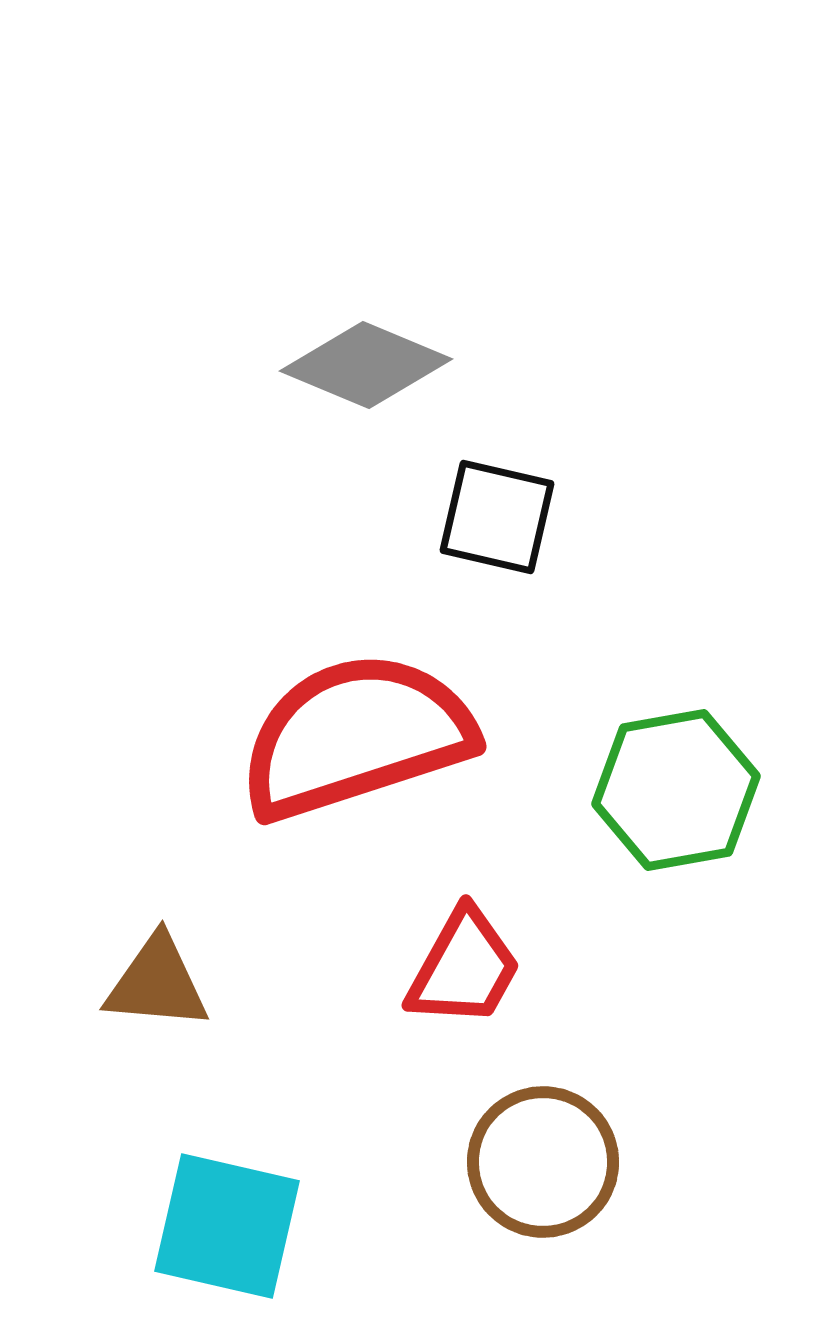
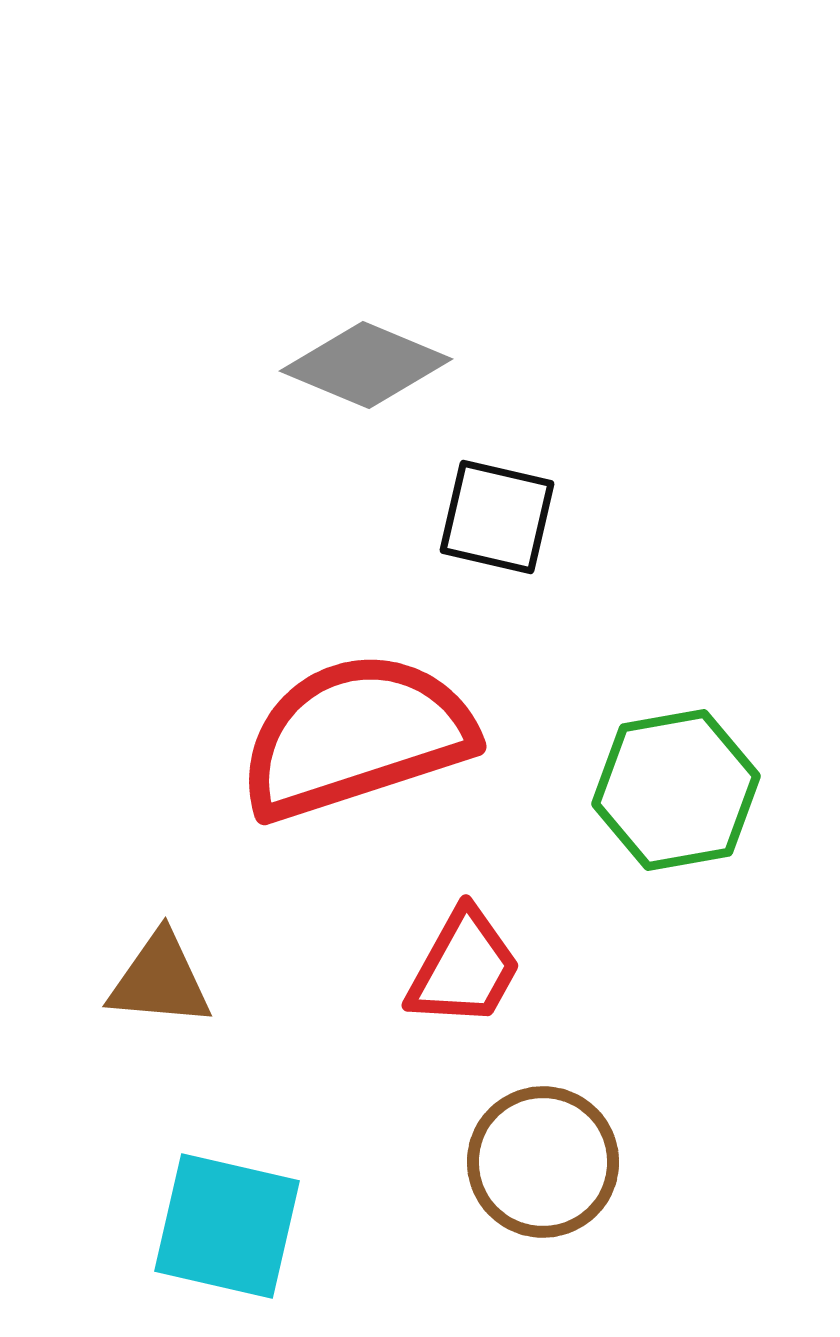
brown triangle: moved 3 px right, 3 px up
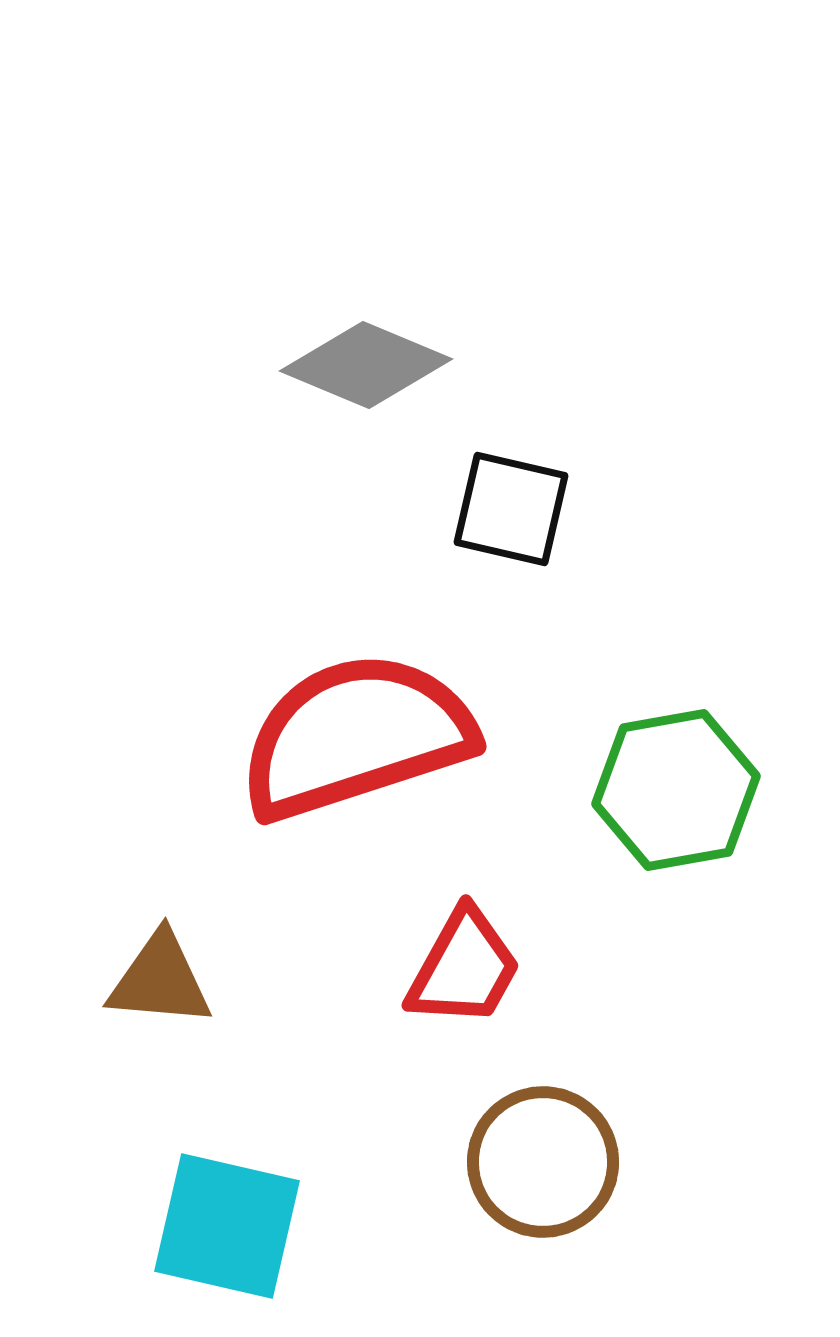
black square: moved 14 px right, 8 px up
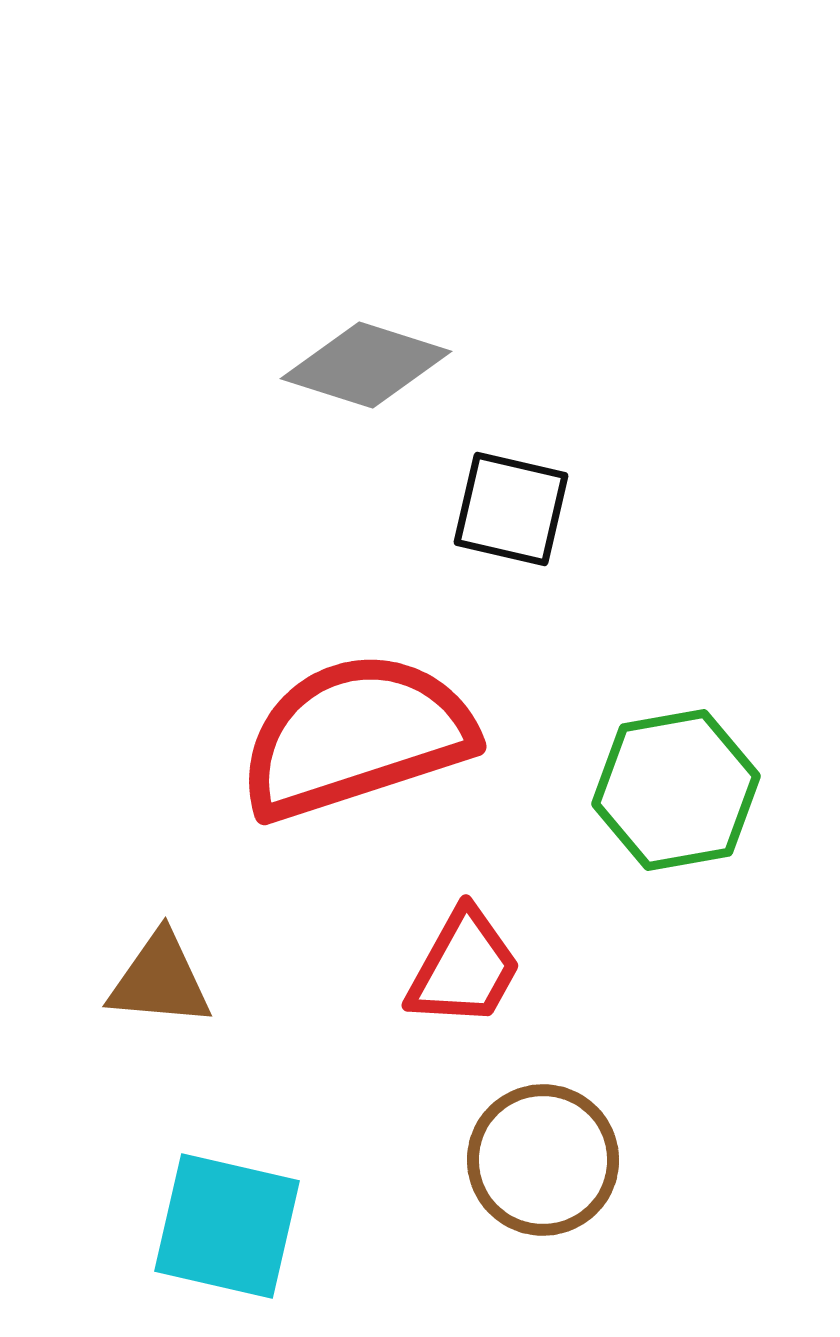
gray diamond: rotated 5 degrees counterclockwise
brown circle: moved 2 px up
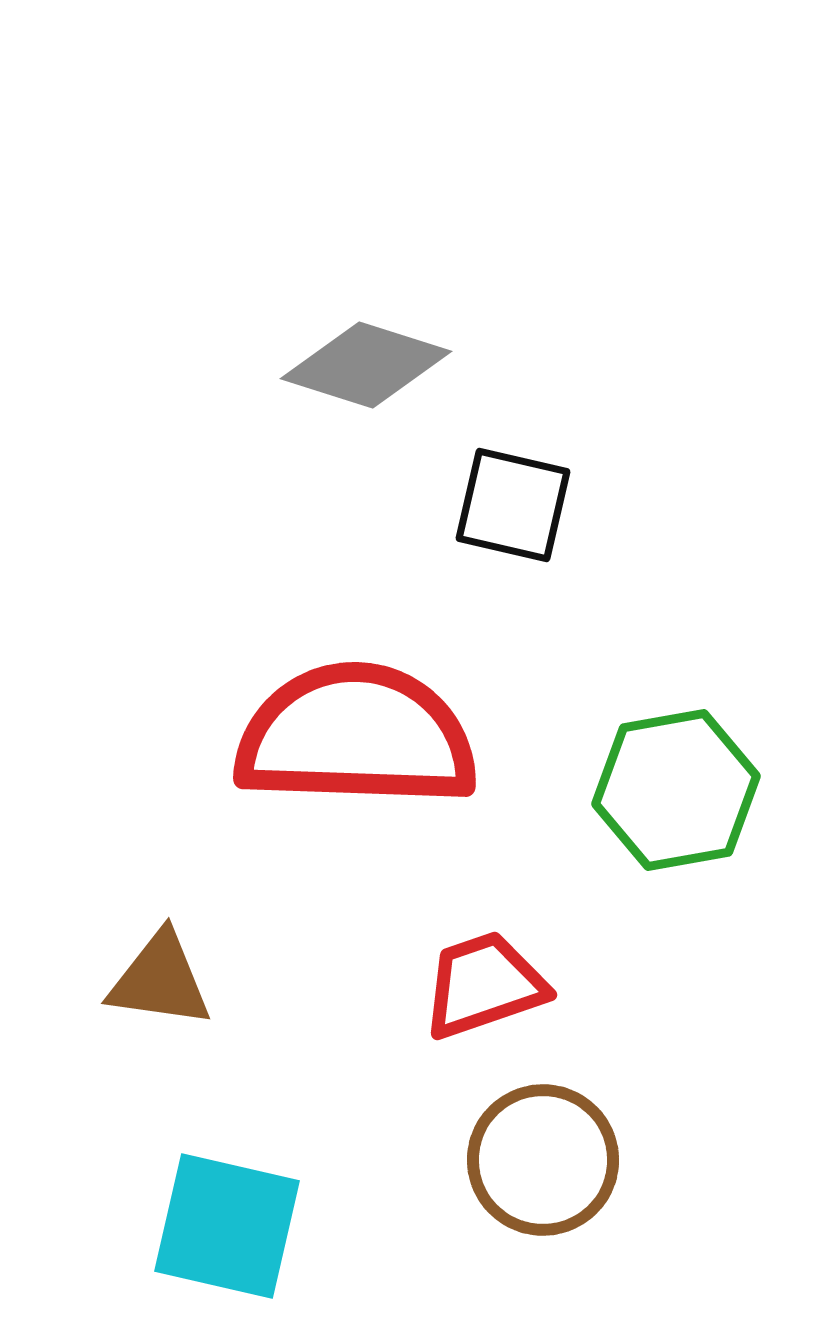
black square: moved 2 px right, 4 px up
red semicircle: rotated 20 degrees clockwise
red trapezoid: moved 20 px right, 17 px down; rotated 138 degrees counterclockwise
brown triangle: rotated 3 degrees clockwise
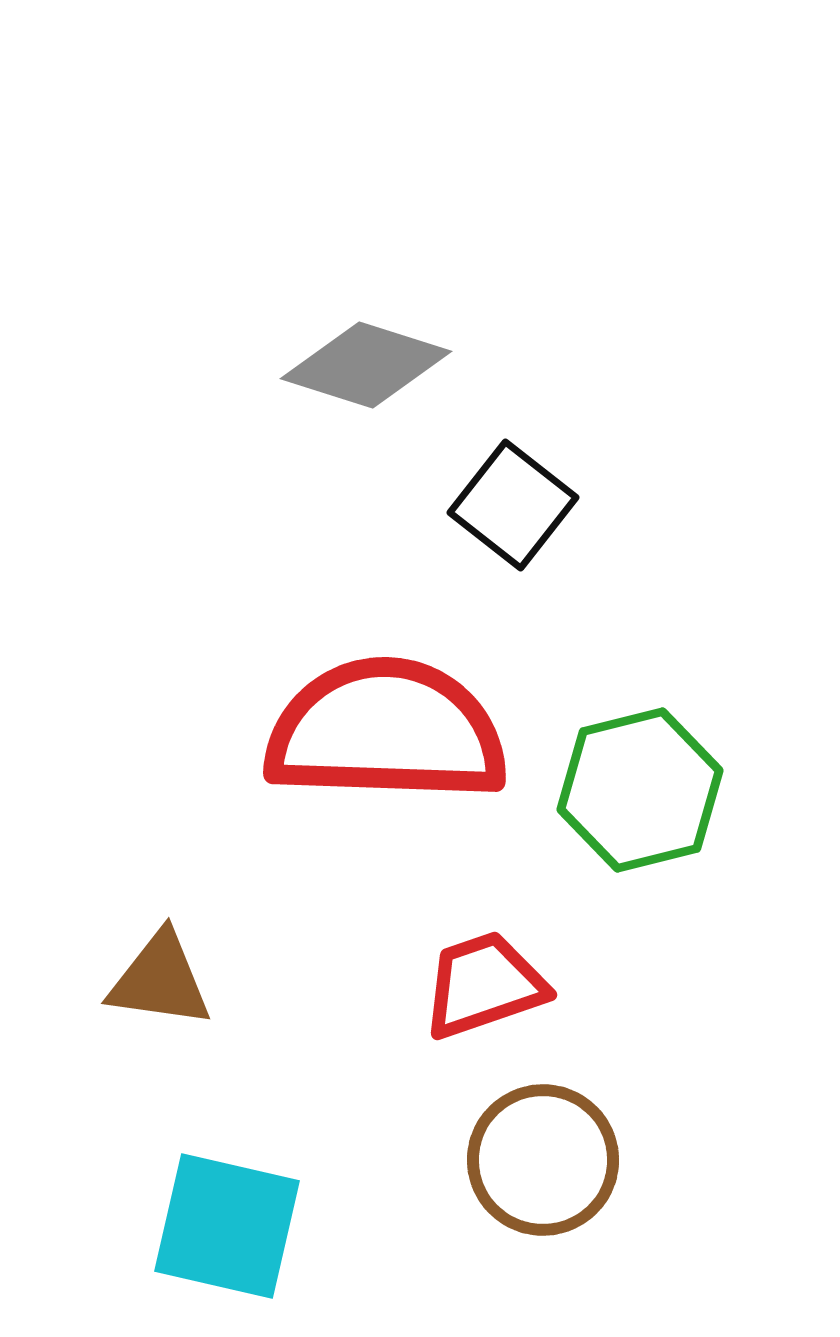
black square: rotated 25 degrees clockwise
red semicircle: moved 30 px right, 5 px up
green hexagon: moved 36 px left; rotated 4 degrees counterclockwise
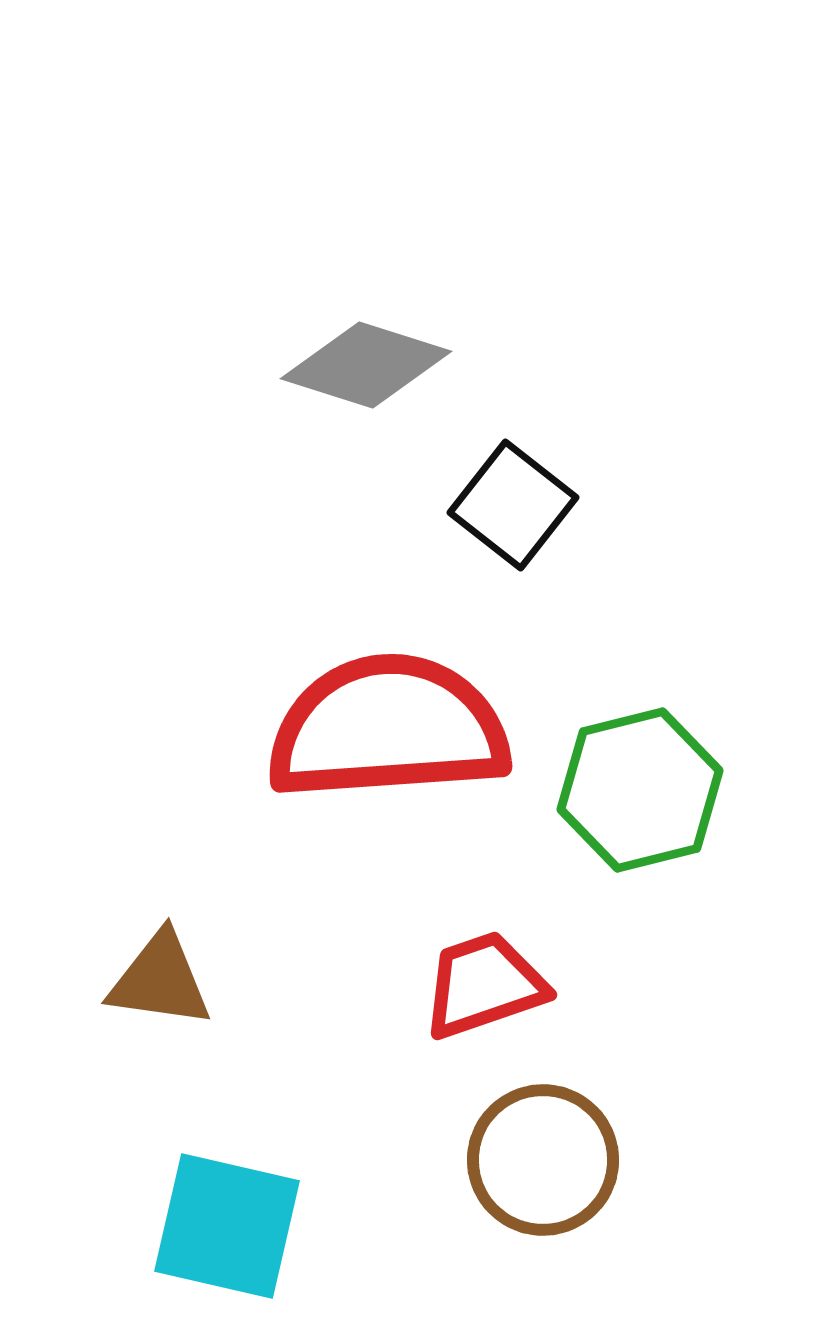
red semicircle: moved 2 px right, 3 px up; rotated 6 degrees counterclockwise
